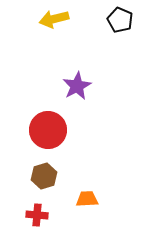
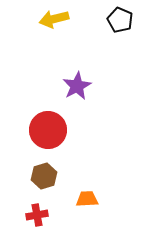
red cross: rotated 15 degrees counterclockwise
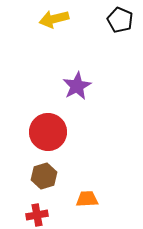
red circle: moved 2 px down
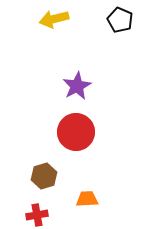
red circle: moved 28 px right
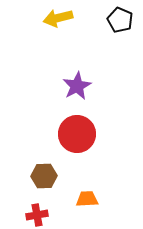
yellow arrow: moved 4 px right, 1 px up
red circle: moved 1 px right, 2 px down
brown hexagon: rotated 15 degrees clockwise
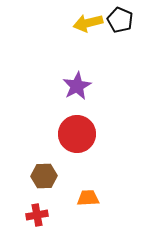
yellow arrow: moved 30 px right, 5 px down
orange trapezoid: moved 1 px right, 1 px up
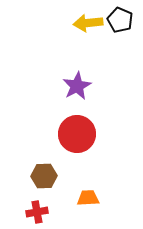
yellow arrow: rotated 8 degrees clockwise
red cross: moved 3 px up
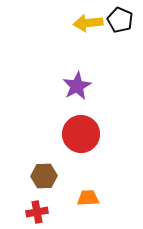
red circle: moved 4 px right
